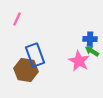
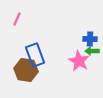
green arrow: rotated 32 degrees counterclockwise
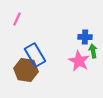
blue cross: moved 5 px left, 2 px up
green arrow: moved 1 px right; rotated 80 degrees clockwise
blue rectangle: rotated 10 degrees counterclockwise
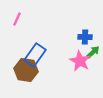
green arrow: moved 1 px down; rotated 56 degrees clockwise
blue rectangle: rotated 65 degrees clockwise
pink star: moved 1 px right
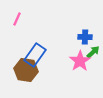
pink star: rotated 10 degrees clockwise
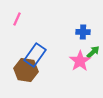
blue cross: moved 2 px left, 5 px up
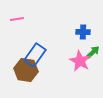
pink line: rotated 56 degrees clockwise
pink star: rotated 10 degrees counterclockwise
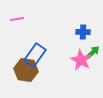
pink star: moved 1 px right, 1 px up
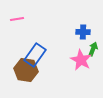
green arrow: moved 3 px up; rotated 24 degrees counterclockwise
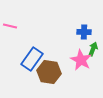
pink line: moved 7 px left, 7 px down; rotated 24 degrees clockwise
blue cross: moved 1 px right
blue rectangle: moved 3 px left, 4 px down
brown hexagon: moved 23 px right, 2 px down
